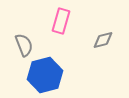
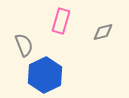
gray diamond: moved 8 px up
blue hexagon: rotated 12 degrees counterclockwise
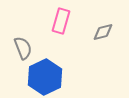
gray semicircle: moved 1 px left, 3 px down
blue hexagon: moved 2 px down
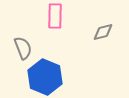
pink rectangle: moved 6 px left, 5 px up; rotated 15 degrees counterclockwise
blue hexagon: rotated 12 degrees counterclockwise
